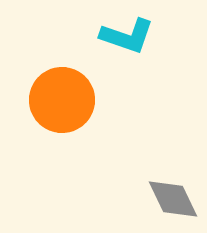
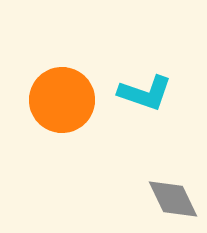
cyan L-shape: moved 18 px right, 57 px down
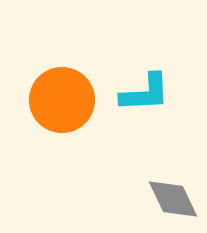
cyan L-shape: rotated 22 degrees counterclockwise
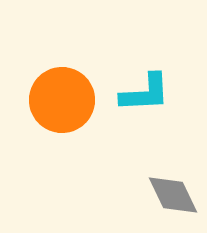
gray diamond: moved 4 px up
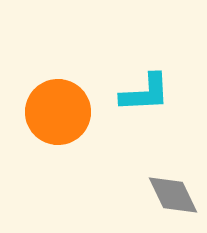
orange circle: moved 4 px left, 12 px down
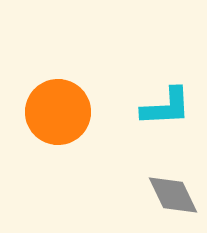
cyan L-shape: moved 21 px right, 14 px down
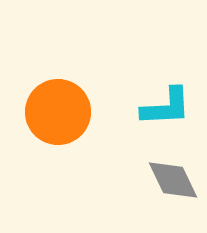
gray diamond: moved 15 px up
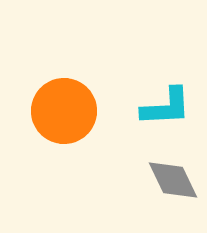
orange circle: moved 6 px right, 1 px up
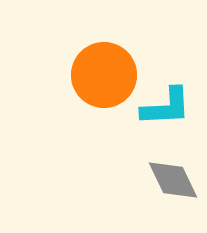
orange circle: moved 40 px right, 36 px up
